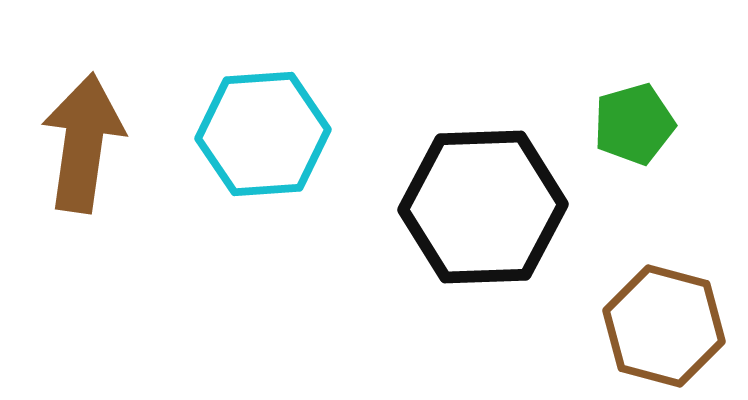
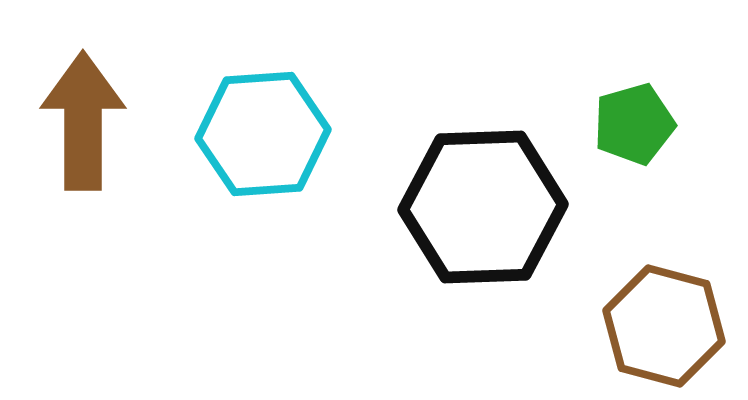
brown arrow: moved 22 px up; rotated 8 degrees counterclockwise
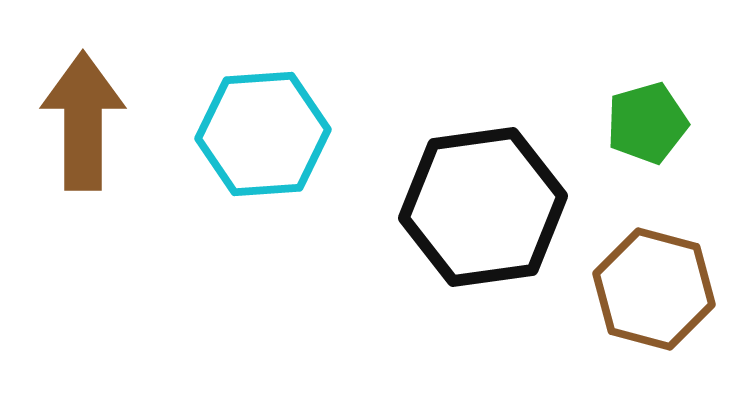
green pentagon: moved 13 px right, 1 px up
black hexagon: rotated 6 degrees counterclockwise
brown hexagon: moved 10 px left, 37 px up
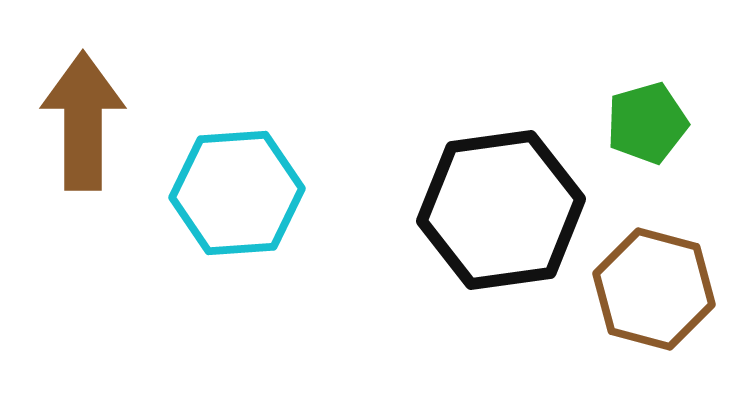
cyan hexagon: moved 26 px left, 59 px down
black hexagon: moved 18 px right, 3 px down
